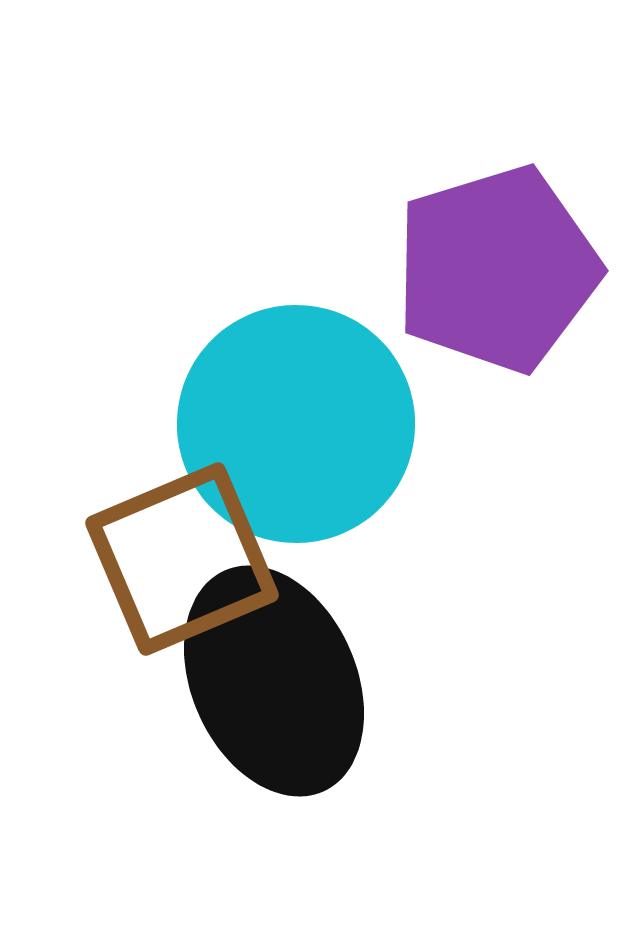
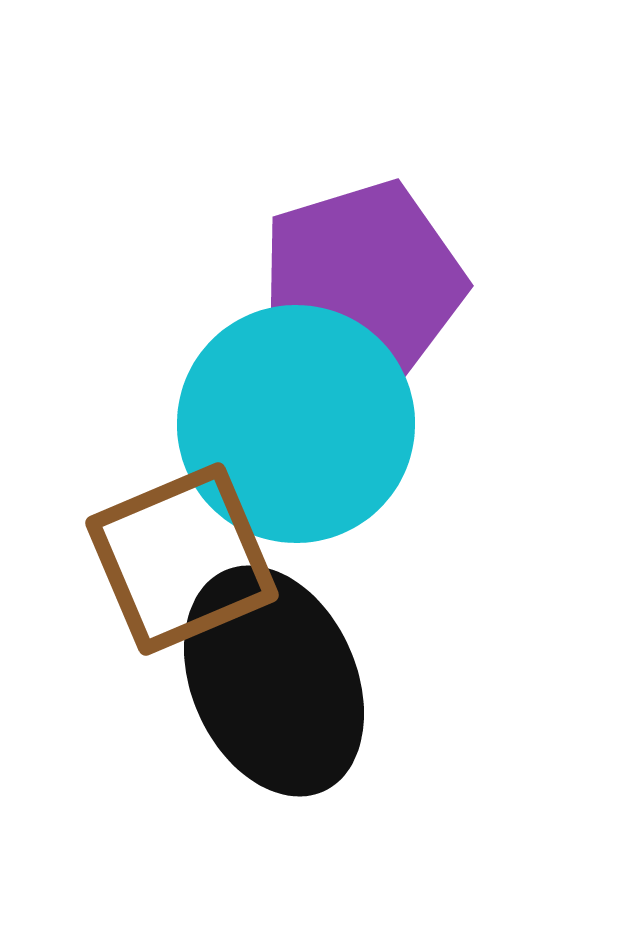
purple pentagon: moved 135 px left, 15 px down
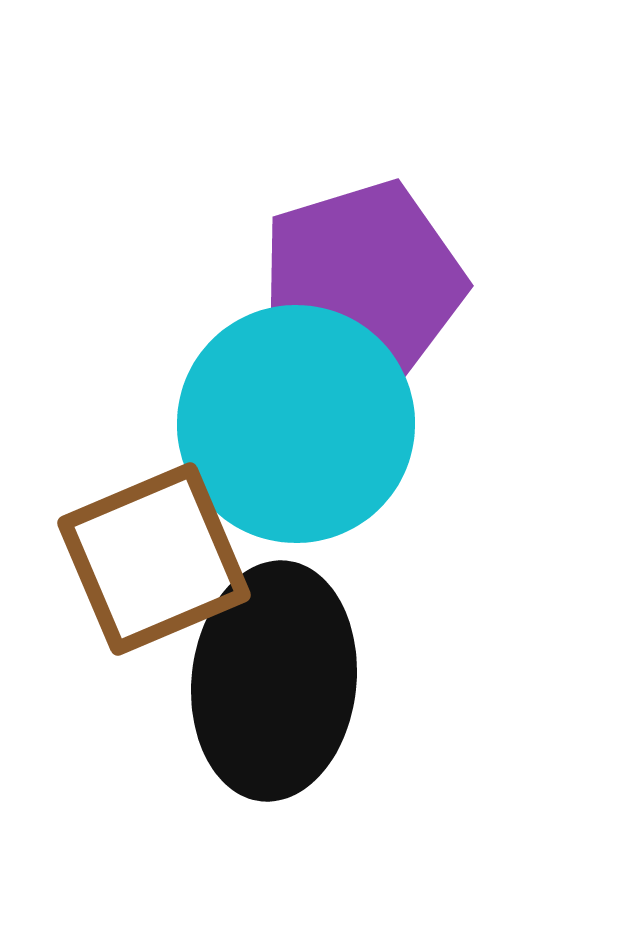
brown square: moved 28 px left
black ellipse: rotated 30 degrees clockwise
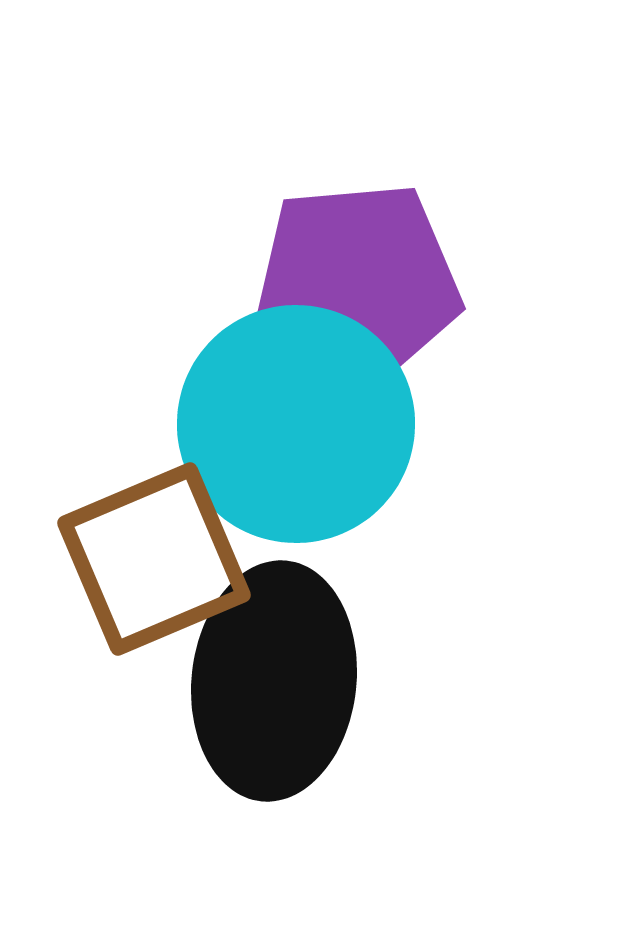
purple pentagon: moved 5 px left; rotated 12 degrees clockwise
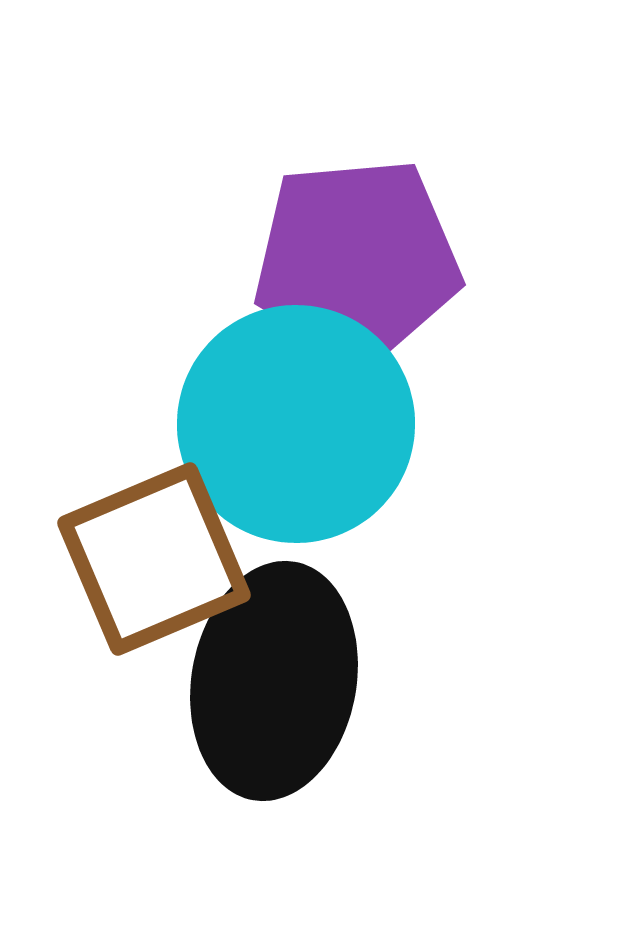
purple pentagon: moved 24 px up
black ellipse: rotated 4 degrees clockwise
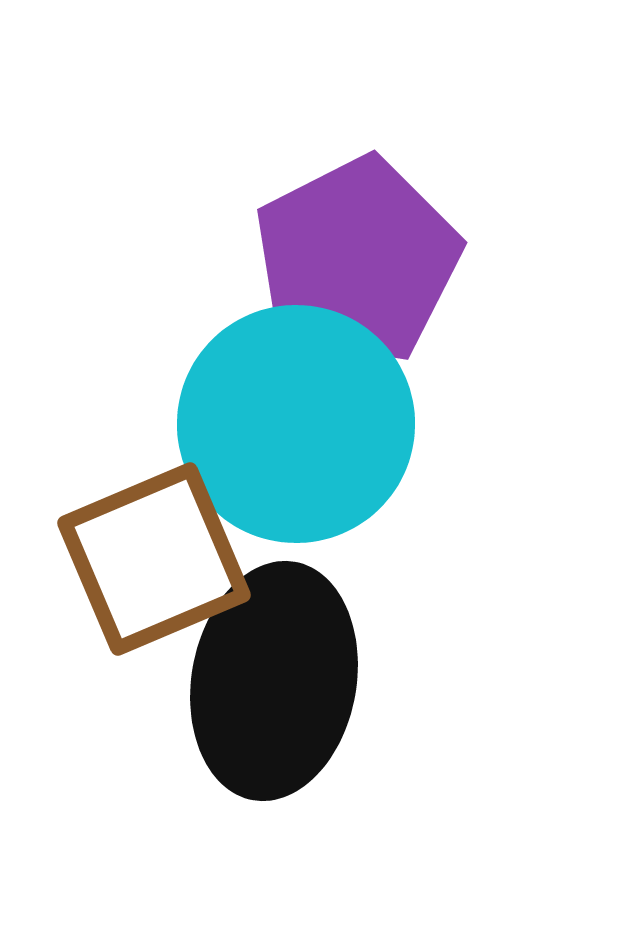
purple pentagon: rotated 22 degrees counterclockwise
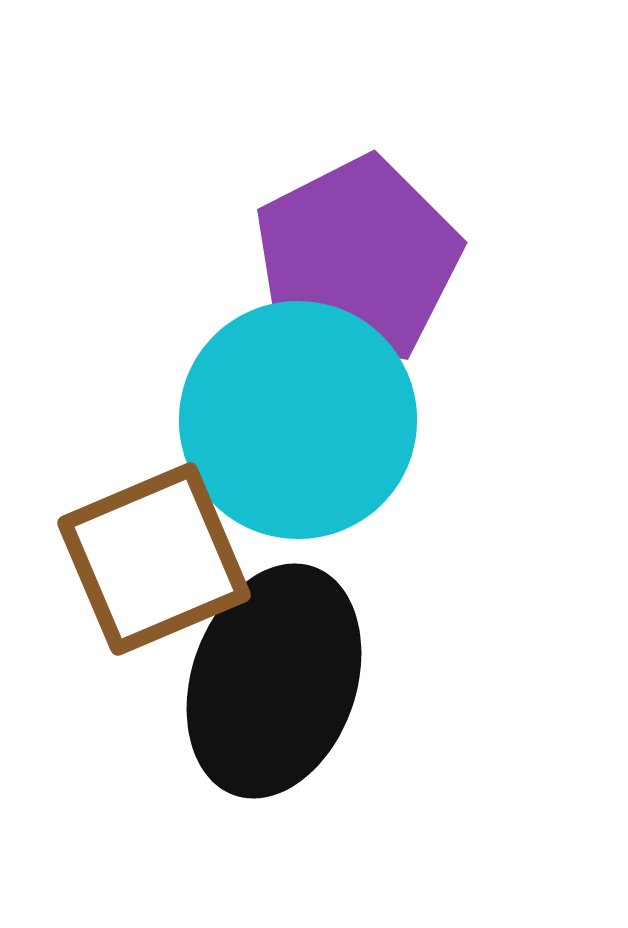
cyan circle: moved 2 px right, 4 px up
black ellipse: rotated 9 degrees clockwise
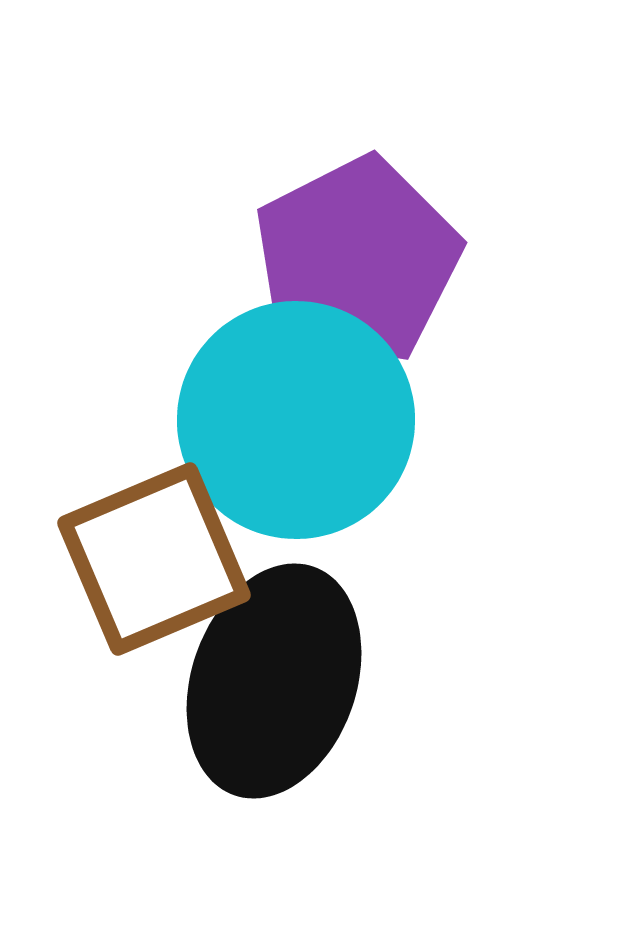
cyan circle: moved 2 px left
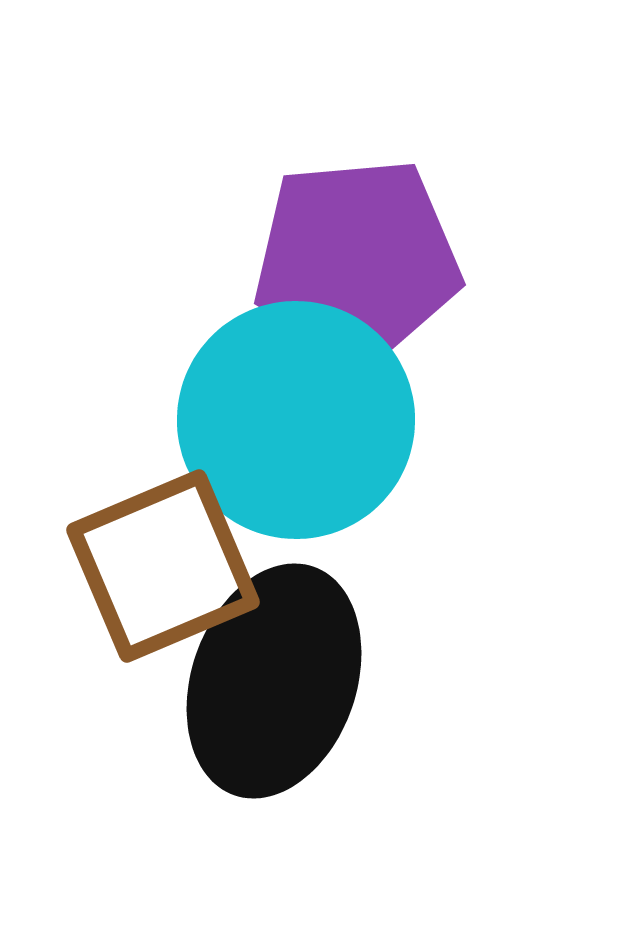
purple pentagon: rotated 22 degrees clockwise
brown square: moved 9 px right, 7 px down
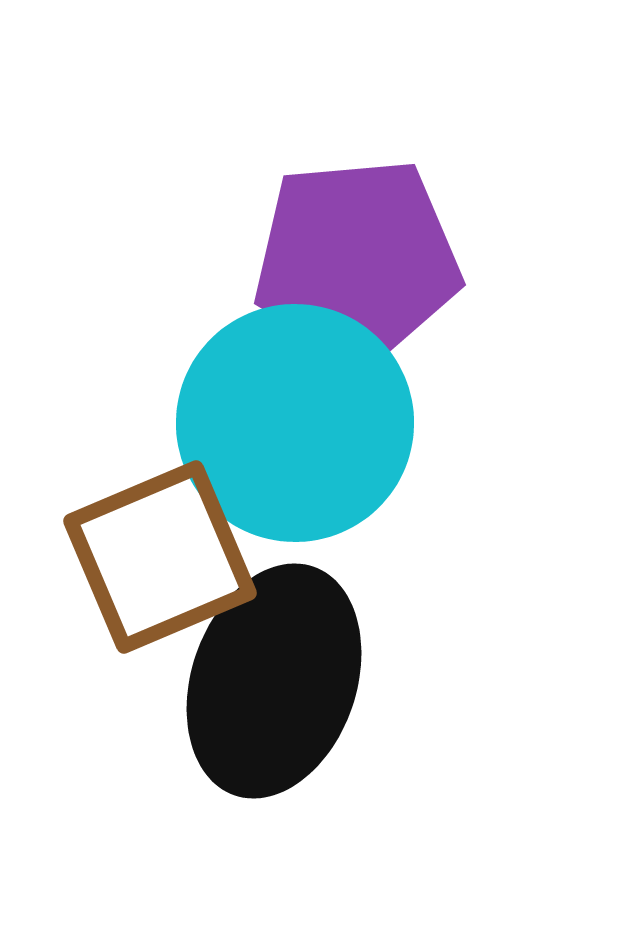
cyan circle: moved 1 px left, 3 px down
brown square: moved 3 px left, 9 px up
